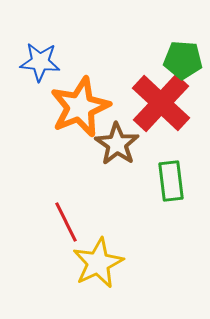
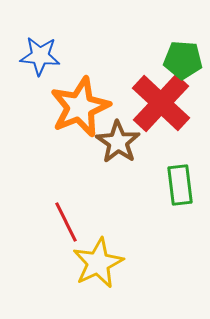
blue star: moved 6 px up
brown star: moved 1 px right, 2 px up
green rectangle: moved 9 px right, 4 px down
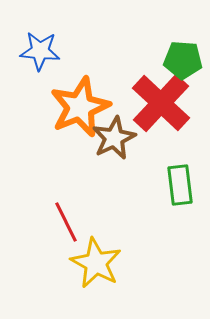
blue star: moved 5 px up
brown star: moved 4 px left, 4 px up; rotated 12 degrees clockwise
yellow star: moved 2 px left; rotated 18 degrees counterclockwise
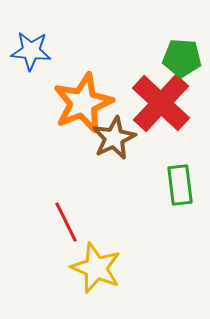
blue star: moved 9 px left
green pentagon: moved 1 px left, 2 px up
orange star: moved 3 px right, 4 px up
yellow star: moved 5 px down; rotated 6 degrees counterclockwise
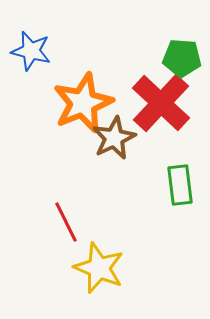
blue star: rotated 9 degrees clockwise
yellow star: moved 3 px right
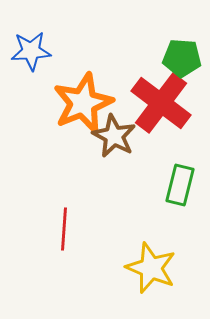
blue star: rotated 18 degrees counterclockwise
red cross: rotated 6 degrees counterclockwise
brown star: moved 2 px up; rotated 18 degrees counterclockwise
green rectangle: rotated 21 degrees clockwise
red line: moved 2 px left, 7 px down; rotated 30 degrees clockwise
yellow star: moved 52 px right
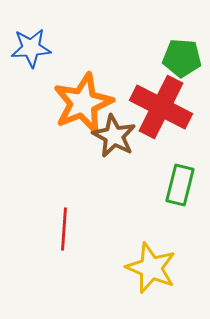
blue star: moved 3 px up
red cross: moved 4 px down; rotated 10 degrees counterclockwise
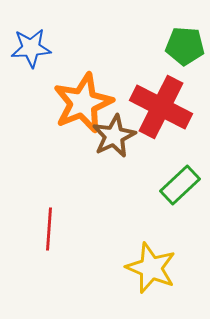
green pentagon: moved 3 px right, 12 px up
brown star: rotated 18 degrees clockwise
green rectangle: rotated 33 degrees clockwise
red line: moved 15 px left
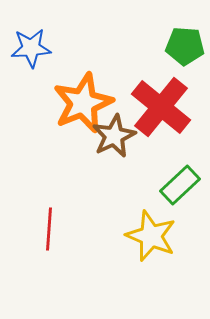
red cross: rotated 12 degrees clockwise
yellow star: moved 32 px up
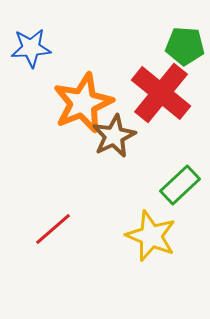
red cross: moved 14 px up
red line: moved 4 px right; rotated 45 degrees clockwise
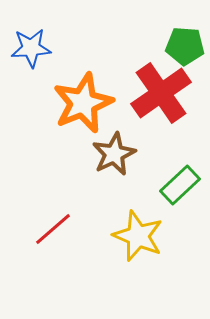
red cross: rotated 16 degrees clockwise
brown star: moved 18 px down
yellow star: moved 13 px left
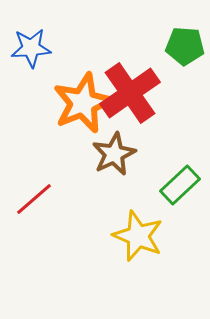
red cross: moved 31 px left
red line: moved 19 px left, 30 px up
